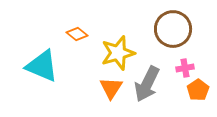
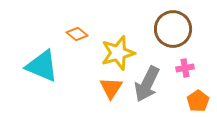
orange pentagon: moved 11 px down
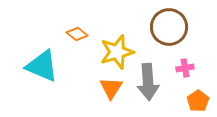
brown circle: moved 4 px left, 2 px up
yellow star: moved 1 px left, 1 px up
gray arrow: moved 1 px right, 2 px up; rotated 30 degrees counterclockwise
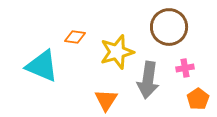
orange diamond: moved 2 px left, 3 px down; rotated 30 degrees counterclockwise
gray arrow: moved 2 px up; rotated 12 degrees clockwise
orange triangle: moved 5 px left, 12 px down
orange pentagon: moved 2 px up
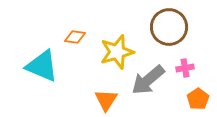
gray arrow: rotated 42 degrees clockwise
